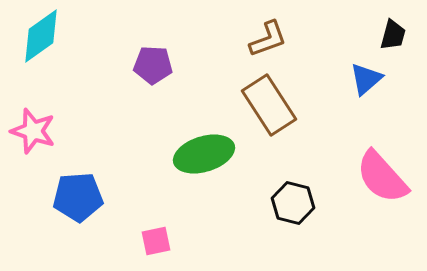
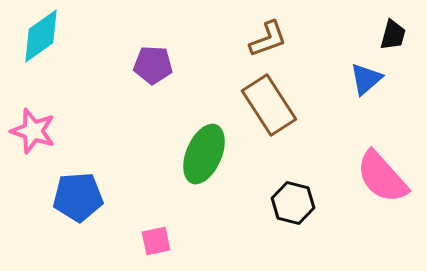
green ellipse: rotated 50 degrees counterclockwise
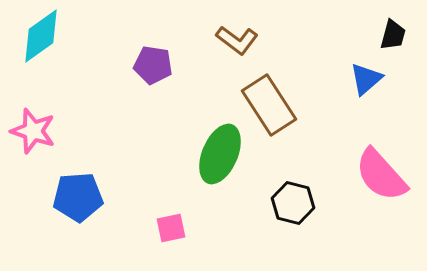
brown L-shape: moved 31 px left, 1 px down; rotated 57 degrees clockwise
purple pentagon: rotated 6 degrees clockwise
green ellipse: moved 16 px right
pink semicircle: moved 1 px left, 2 px up
pink square: moved 15 px right, 13 px up
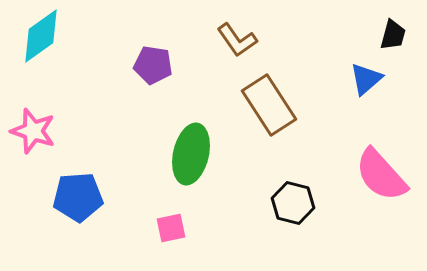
brown L-shape: rotated 18 degrees clockwise
green ellipse: moved 29 px left; rotated 10 degrees counterclockwise
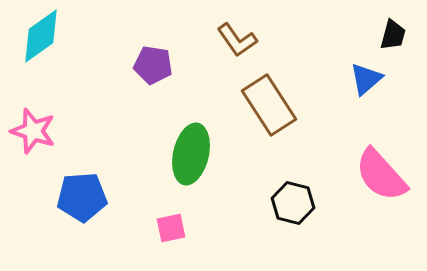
blue pentagon: moved 4 px right
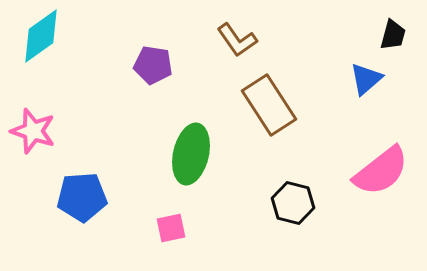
pink semicircle: moved 4 px up; rotated 86 degrees counterclockwise
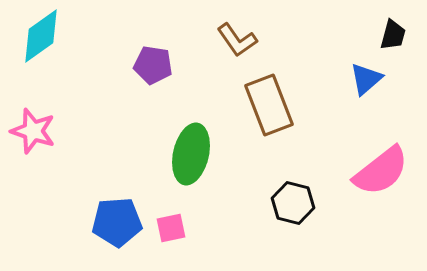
brown rectangle: rotated 12 degrees clockwise
blue pentagon: moved 35 px right, 25 px down
